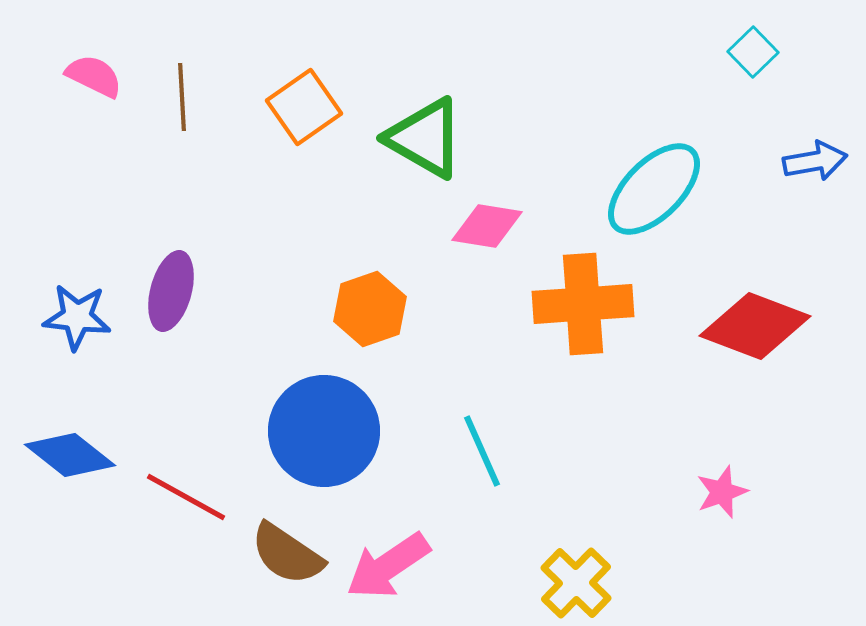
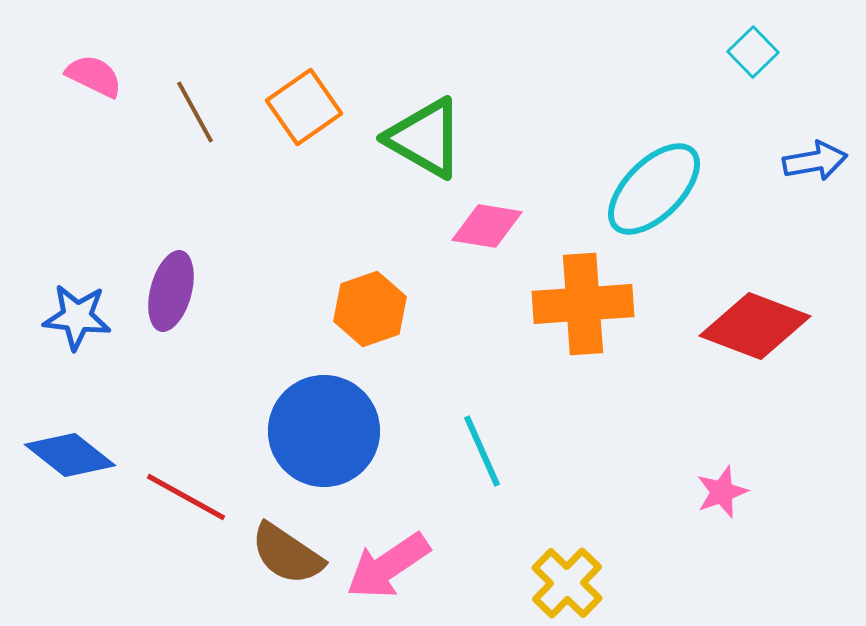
brown line: moved 13 px right, 15 px down; rotated 26 degrees counterclockwise
yellow cross: moved 9 px left
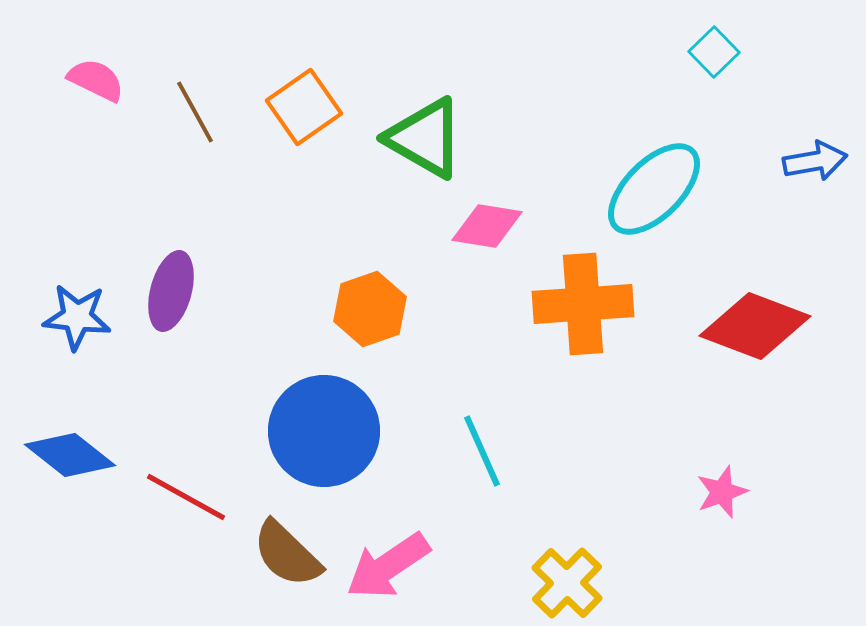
cyan square: moved 39 px left
pink semicircle: moved 2 px right, 4 px down
brown semicircle: rotated 10 degrees clockwise
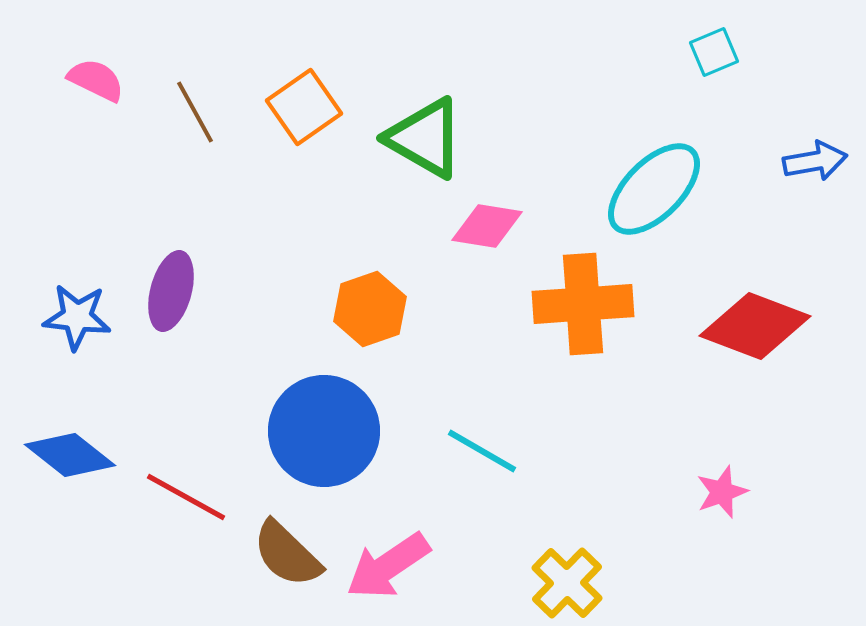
cyan square: rotated 21 degrees clockwise
cyan line: rotated 36 degrees counterclockwise
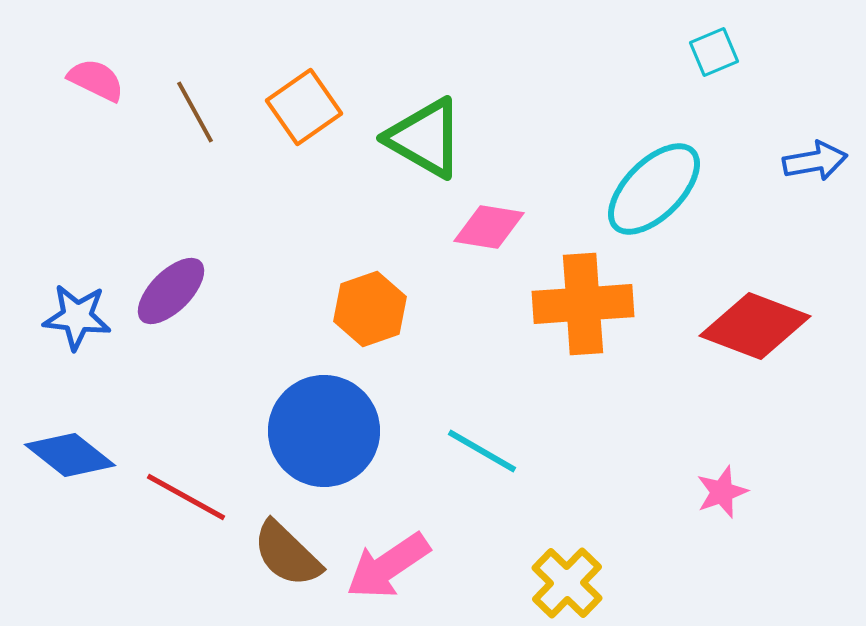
pink diamond: moved 2 px right, 1 px down
purple ellipse: rotated 30 degrees clockwise
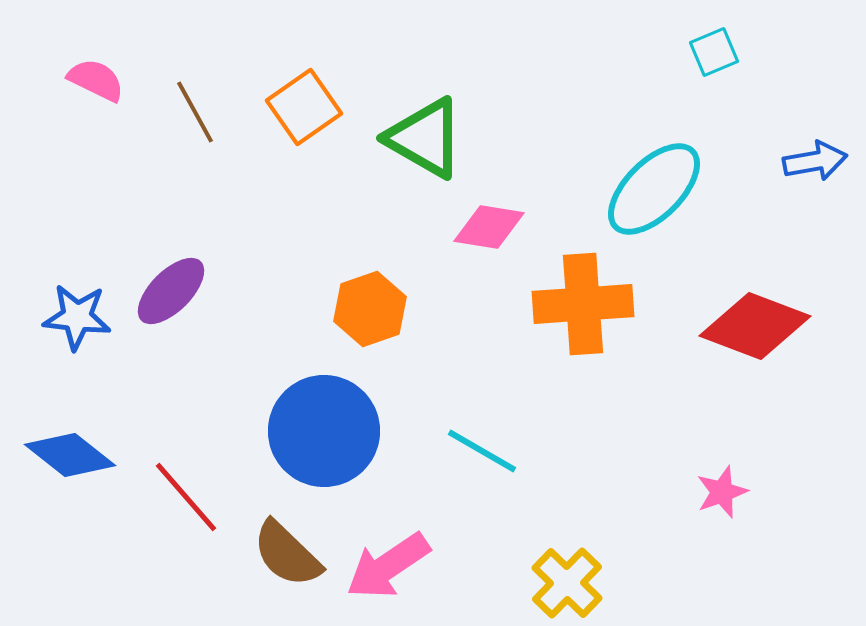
red line: rotated 20 degrees clockwise
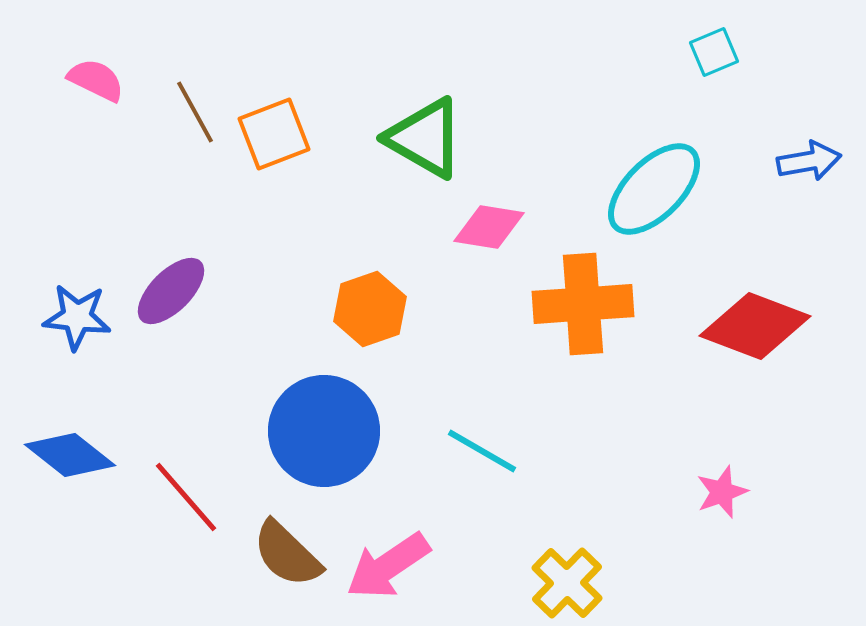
orange square: moved 30 px left, 27 px down; rotated 14 degrees clockwise
blue arrow: moved 6 px left
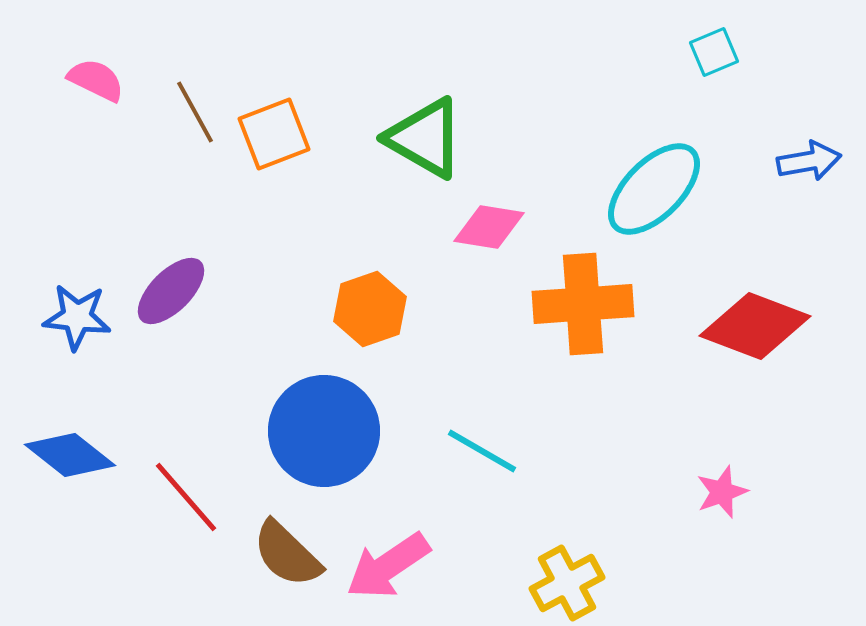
yellow cross: rotated 18 degrees clockwise
